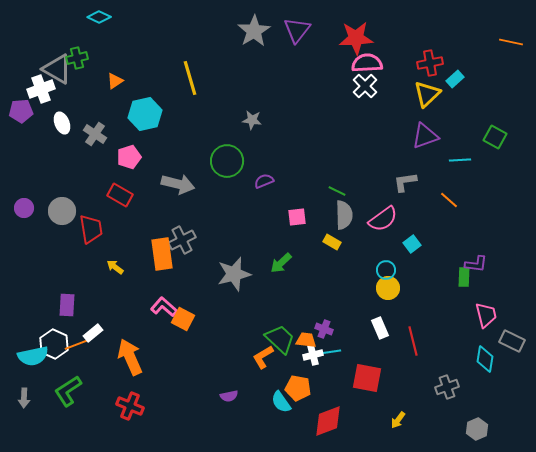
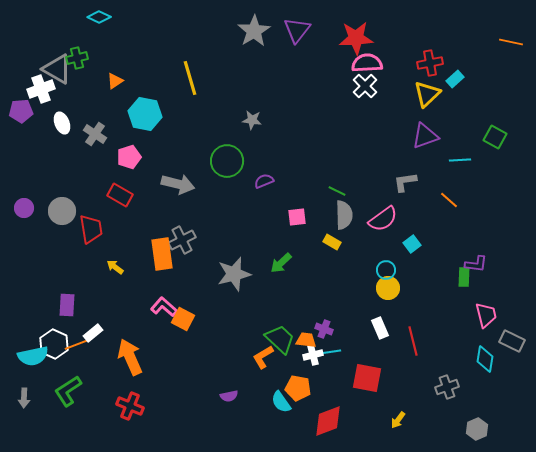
cyan hexagon at (145, 114): rotated 24 degrees clockwise
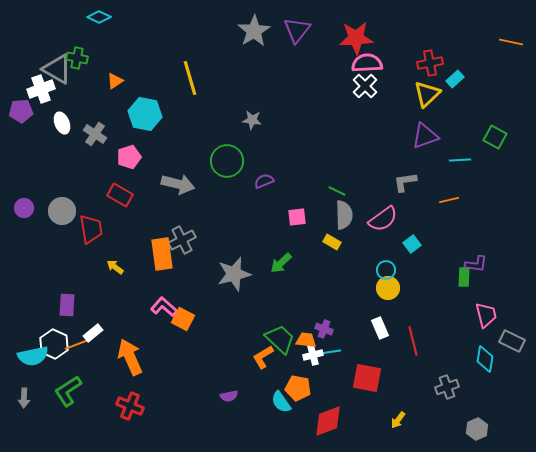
green cross at (77, 58): rotated 25 degrees clockwise
orange line at (449, 200): rotated 54 degrees counterclockwise
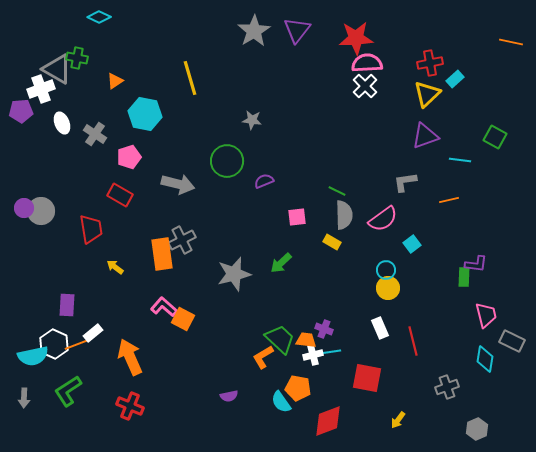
cyan line at (460, 160): rotated 10 degrees clockwise
gray circle at (62, 211): moved 21 px left
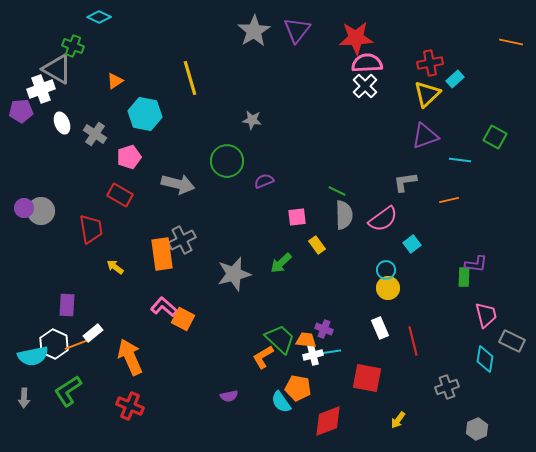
green cross at (77, 58): moved 4 px left, 12 px up; rotated 10 degrees clockwise
yellow rectangle at (332, 242): moved 15 px left, 3 px down; rotated 24 degrees clockwise
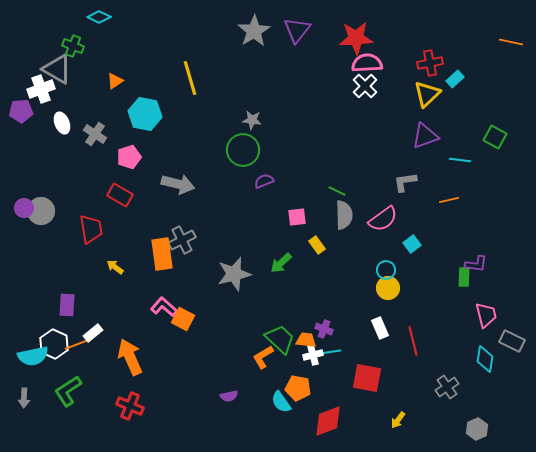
green circle at (227, 161): moved 16 px right, 11 px up
gray cross at (447, 387): rotated 15 degrees counterclockwise
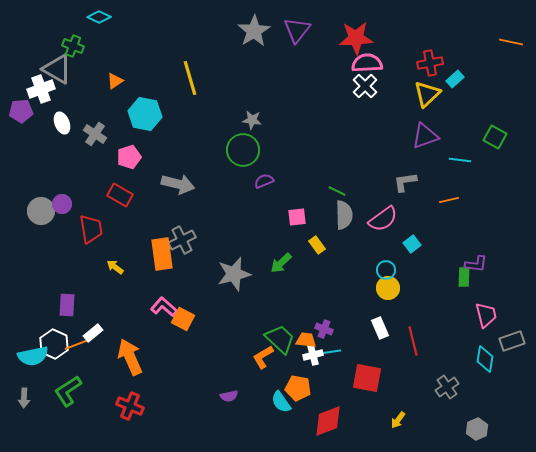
purple circle at (24, 208): moved 38 px right, 4 px up
gray rectangle at (512, 341): rotated 45 degrees counterclockwise
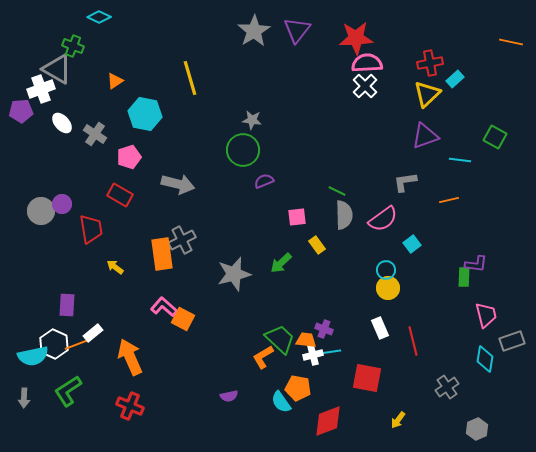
white ellipse at (62, 123): rotated 20 degrees counterclockwise
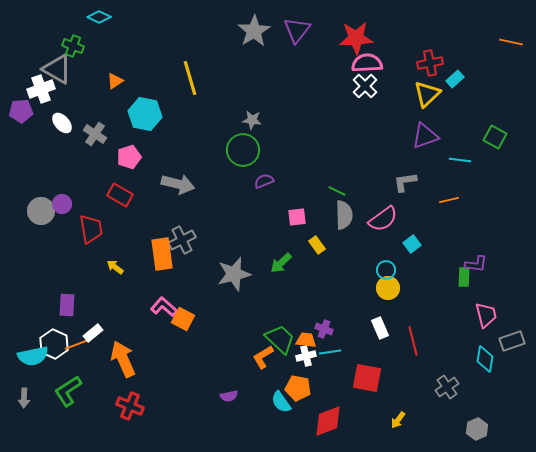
white cross at (313, 355): moved 7 px left, 1 px down
orange arrow at (130, 357): moved 7 px left, 2 px down
